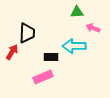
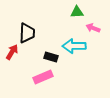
black rectangle: rotated 16 degrees clockwise
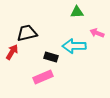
pink arrow: moved 4 px right, 5 px down
black trapezoid: rotated 105 degrees counterclockwise
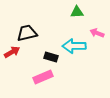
red arrow: rotated 28 degrees clockwise
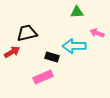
black rectangle: moved 1 px right
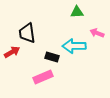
black trapezoid: rotated 85 degrees counterclockwise
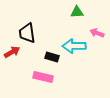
pink rectangle: rotated 36 degrees clockwise
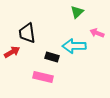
green triangle: rotated 40 degrees counterclockwise
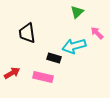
pink arrow: rotated 24 degrees clockwise
cyan arrow: rotated 15 degrees counterclockwise
red arrow: moved 21 px down
black rectangle: moved 2 px right, 1 px down
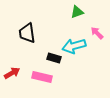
green triangle: rotated 24 degrees clockwise
pink rectangle: moved 1 px left
